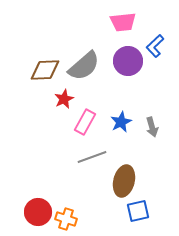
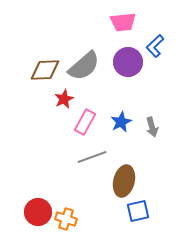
purple circle: moved 1 px down
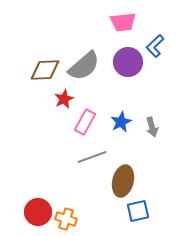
brown ellipse: moved 1 px left
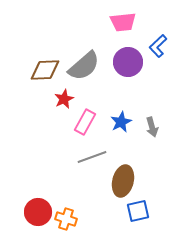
blue L-shape: moved 3 px right
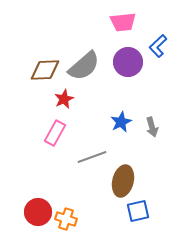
pink rectangle: moved 30 px left, 11 px down
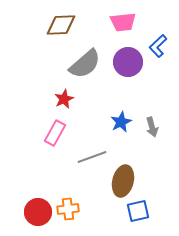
gray semicircle: moved 1 px right, 2 px up
brown diamond: moved 16 px right, 45 px up
orange cross: moved 2 px right, 10 px up; rotated 25 degrees counterclockwise
